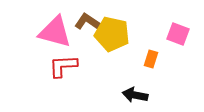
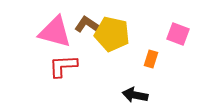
brown L-shape: moved 3 px down
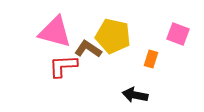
brown L-shape: moved 24 px down
yellow pentagon: moved 1 px right, 2 px down
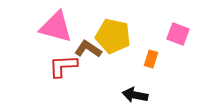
pink triangle: moved 1 px right, 5 px up
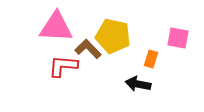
pink triangle: rotated 12 degrees counterclockwise
pink square: moved 4 px down; rotated 10 degrees counterclockwise
brown L-shape: rotated 12 degrees clockwise
red L-shape: rotated 8 degrees clockwise
black arrow: moved 3 px right, 11 px up
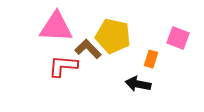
pink square: rotated 10 degrees clockwise
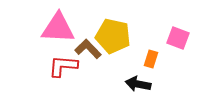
pink triangle: moved 2 px right, 1 px down
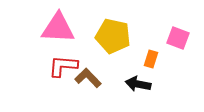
brown L-shape: moved 29 px down
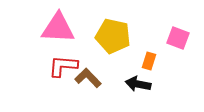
orange rectangle: moved 2 px left, 2 px down
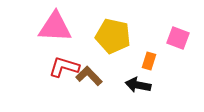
pink triangle: moved 3 px left, 1 px up
red L-shape: moved 1 px right, 1 px down; rotated 12 degrees clockwise
brown L-shape: moved 1 px right, 2 px up
black arrow: moved 1 px down
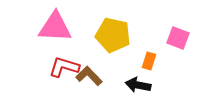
yellow pentagon: moved 1 px up
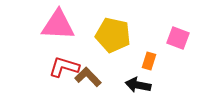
pink triangle: moved 3 px right, 2 px up
brown L-shape: moved 1 px left, 1 px down
